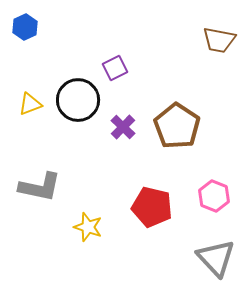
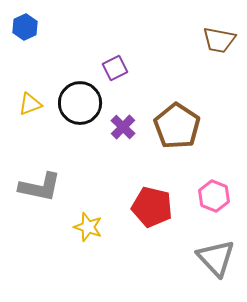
black circle: moved 2 px right, 3 px down
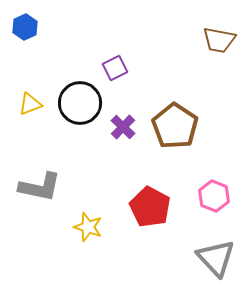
brown pentagon: moved 2 px left
red pentagon: moved 2 px left; rotated 15 degrees clockwise
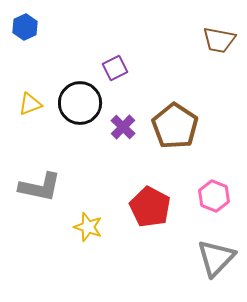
gray triangle: rotated 27 degrees clockwise
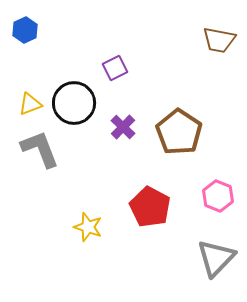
blue hexagon: moved 3 px down
black circle: moved 6 px left
brown pentagon: moved 4 px right, 6 px down
gray L-shape: moved 38 px up; rotated 123 degrees counterclockwise
pink hexagon: moved 4 px right
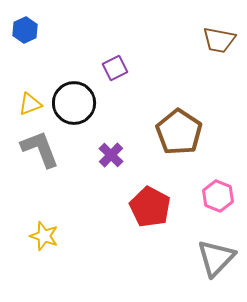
purple cross: moved 12 px left, 28 px down
yellow star: moved 44 px left, 9 px down
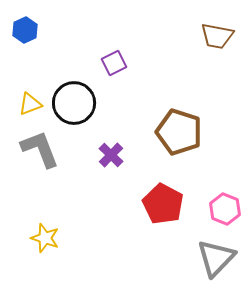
brown trapezoid: moved 2 px left, 4 px up
purple square: moved 1 px left, 5 px up
brown pentagon: rotated 15 degrees counterclockwise
pink hexagon: moved 7 px right, 13 px down
red pentagon: moved 13 px right, 3 px up
yellow star: moved 1 px right, 2 px down
